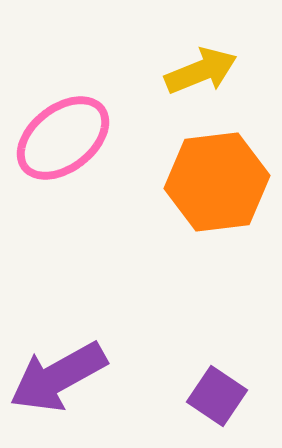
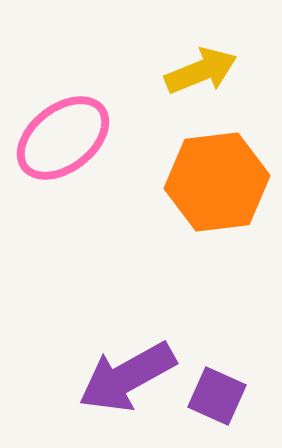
purple arrow: moved 69 px right
purple square: rotated 10 degrees counterclockwise
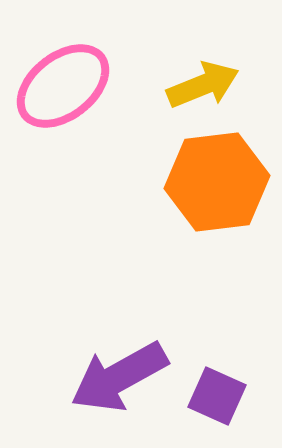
yellow arrow: moved 2 px right, 14 px down
pink ellipse: moved 52 px up
purple arrow: moved 8 px left
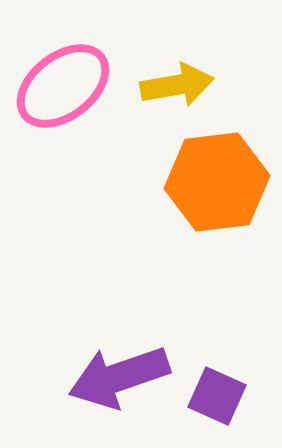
yellow arrow: moved 26 px left; rotated 12 degrees clockwise
purple arrow: rotated 10 degrees clockwise
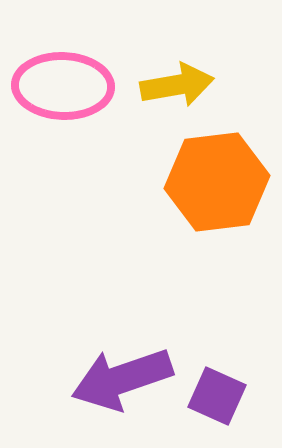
pink ellipse: rotated 40 degrees clockwise
purple arrow: moved 3 px right, 2 px down
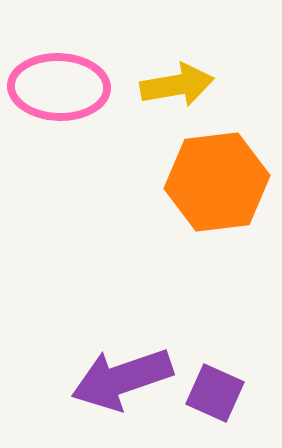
pink ellipse: moved 4 px left, 1 px down
purple square: moved 2 px left, 3 px up
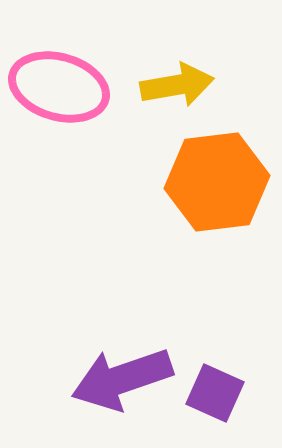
pink ellipse: rotated 14 degrees clockwise
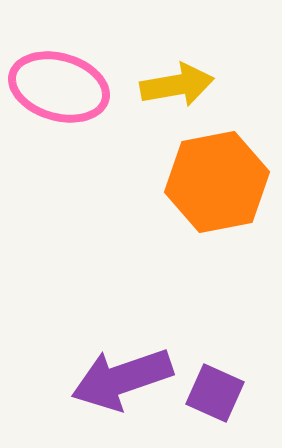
orange hexagon: rotated 4 degrees counterclockwise
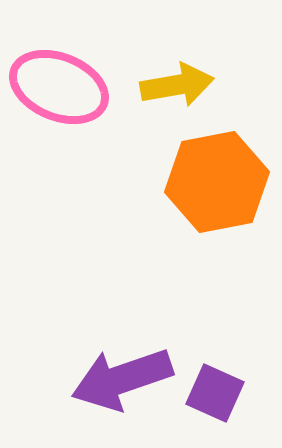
pink ellipse: rotated 6 degrees clockwise
